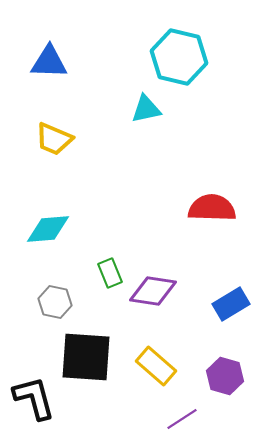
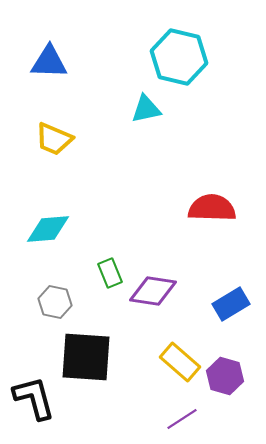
yellow rectangle: moved 24 px right, 4 px up
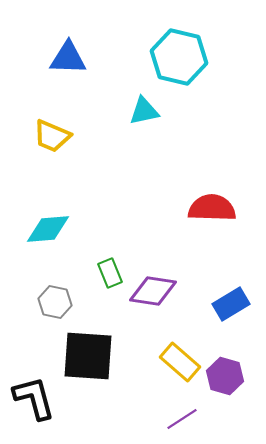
blue triangle: moved 19 px right, 4 px up
cyan triangle: moved 2 px left, 2 px down
yellow trapezoid: moved 2 px left, 3 px up
black square: moved 2 px right, 1 px up
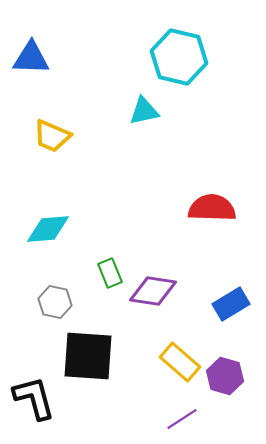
blue triangle: moved 37 px left
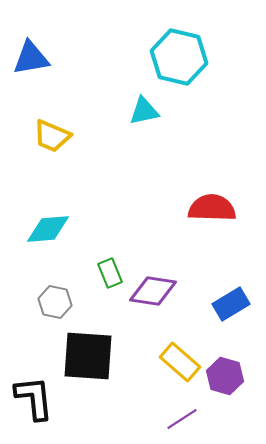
blue triangle: rotated 12 degrees counterclockwise
black L-shape: rotated 9 degrees clockwise
